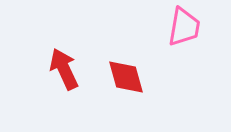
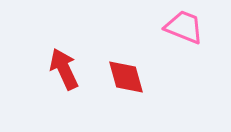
pink trapezoid: rotated 78 degrees counterclockwise
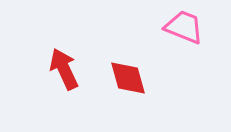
red diamond: moved 2 px right, 1 px down
